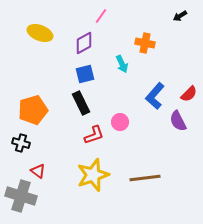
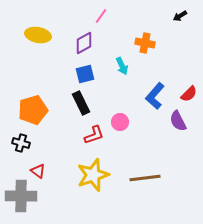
yellow ellipse: moved 2 px left, 2 px down; rotated 10 degrees counterclockwise
cyan arrow: moved 2 px down
gray cross: rotated 16 degrees counterclockwise
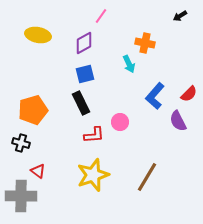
cyan arrow: moved 7 px right, 2 px up
red L-shape: rotated 15 degrees clockwise
brown line: moved 2 px right, 1 px up; rotated 52 degrees counterclockwise
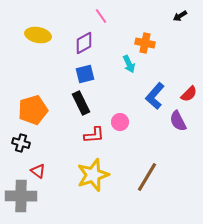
pink line: rotated 70 degrees counterclockwise
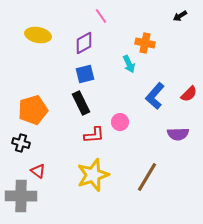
purple semicircle: moved 13 px down; rotated 65 degrees counterclockwise
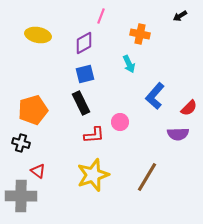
pink line: rotated 56 degrees clockwise
orange cross: moved 5 px left, 9 px up
red semicircle: moved 14 px down
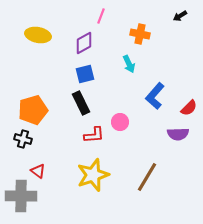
black cross: moved 2 px right, 4 px up
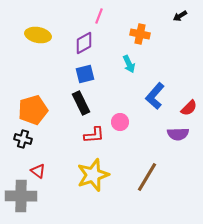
pink line: moved 2 px left
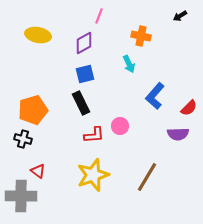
orange cross: moved 1 px right, 2 px down
pink circle: moved 4 px down
